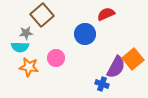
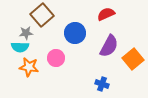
blue circle: moved 10 px left, 1 px up
purple semicircle: moved 7 px left, 21 px up
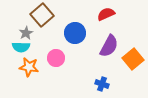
gray star: rotated 24 degrees counterclockwise
cyan semicircle: moved 1 px right
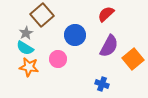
red semicircle: rotated 18 degrees counterclockwise
blue circle: moved 2 px down
cyan semicircle: moved 4 px right, 1 px down; rotated 30 degrees clockwise
pink circle: moved 2 px right, 1 px down
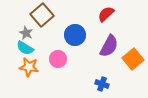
gray star: rotated 16 degrees counterclockwise
